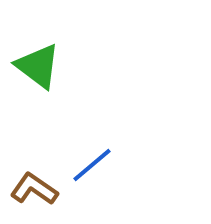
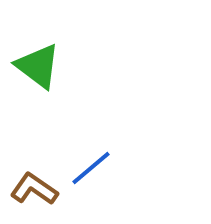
blue line: moved 1 px left, 3 px down
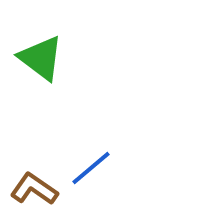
green triangle: moved 3 px right, 8 px up
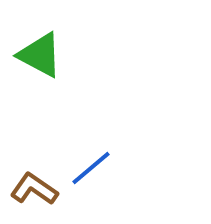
green triangle: moved 1 px left, 3 px up; rotated 9 degrees counterclockwise
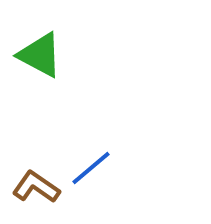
brown L-shape: moved 2 px right, 2 px up
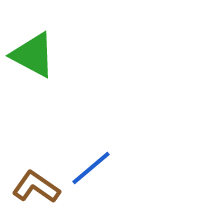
green triangle: moved 7 px left
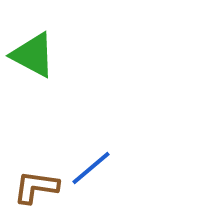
brown L-shape: rotated 27 degrees counterclockwise
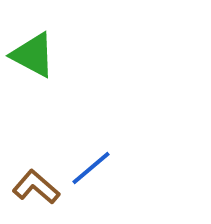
brown L-shape: rotated 33 degrees clockwise
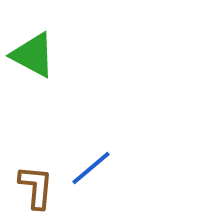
brown L-shape: rotated 54 degrees clockwise
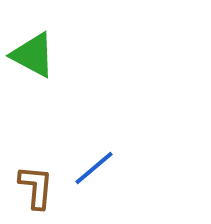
blue line: moved 3 px right
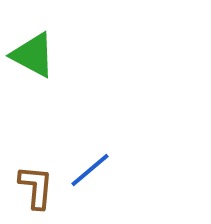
blue line: moved 4 px left, 2 px down
